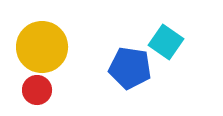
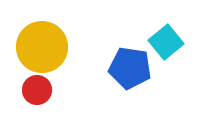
cyan square: rotated 16 degrees clockwise
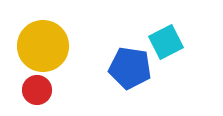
cyan square: rotated 12 degrees clockwise
yellow circle: moved 1 px right, 1 px up
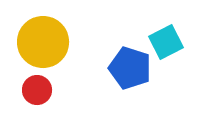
yellow circle: moved 4 px up
blue pentagon: rotated 9 degrees clockwise
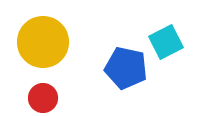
blue pentagon: moved 4 px left; rotated 6 degrees counterclockwise
red circle: moved 6 px right, 8 px down
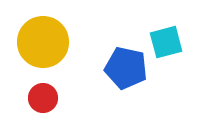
cyan square: rotated 12 degrees clockwise
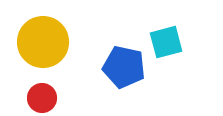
blue pentagon: moved 2 px left, 1 px up
red circle: moved 1 px left
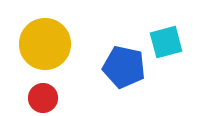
yellow circle: moved 2 px right, 2 px down
red circle: moved 1 px right
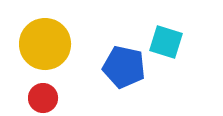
cyan square: rotated 32 degrees clockwise
